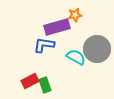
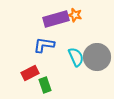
orange star: rotated 24 degrees clockwise
purple rectangle: moved 1 px left, 8 px up
gray circle: moved 8 px down
cyan semicircle: rotated 36 degrees clockwise
red rectangle: moved 8 px up
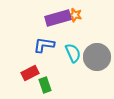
purple rectangle: moved 2 px right, 1 px up
cyan semicircle: moved 3 px left, 4 px up
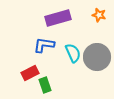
orange star: moved 24 px right
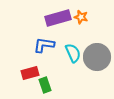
orange star: moved 18 px left, 2 px down
red rectangle: rotated 12 degrees clockwise
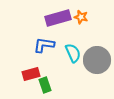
gray circle: moved 3 px down
red rectangle: moved 1 px right, 1 px down
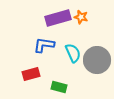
green rectangle: moved 14 px right, 2 px down; rotated 56 degrees counterclockwise
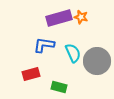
purple rectangle: moved 1 px right
gray circle: moved 1 px down
